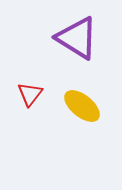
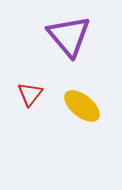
purple triangle: moved 8 px left, 2 px up; rotated 18 degrees clockwise
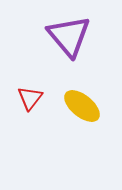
red triangle: moved 4 px down
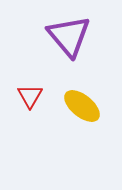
red triangle: moved 2 px up; rotated 8 degrees counterclockwise
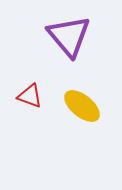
red triangle: rotated 40 degrees counterclockwise
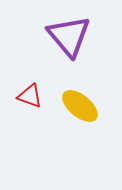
yellow ellipse: moved 2 px left
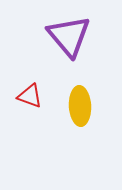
yellow ellipse: rotated 48 degrees clockwise
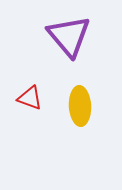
red triangle: moved 2 px down
